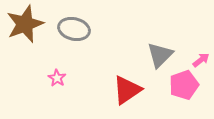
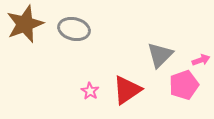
pink arrow: rotated 18 degrees clockwise
pink star: moved 33 px right, 13 px down
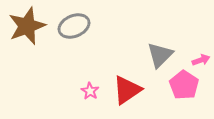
brown star: moved 2 px right, 2 px down
gray ellipse: moved 3 px up; rotated 36 degrees counterclockwise
pink pentagon: rotated 20 degrees counterclockwise
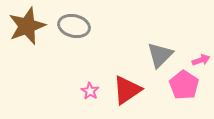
gray ellipse: rotated 36 degrees clockwise
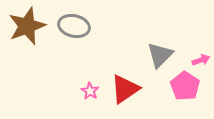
pink pentagon: moved 1 px right, 1 px down
red triangle: moved 2 px left, 1 px up
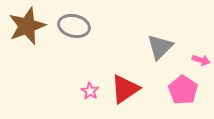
gray triangle: moved 8 px up
pink arrow: rotated 36 degrees clockwise
pink pentagon: moved 2 px left, 4 px down
